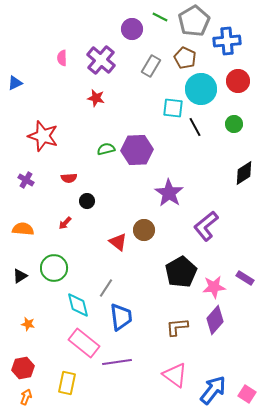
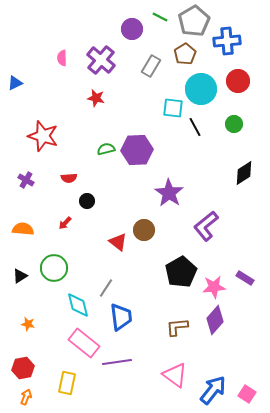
brown pentagon at (185, 58): moved 4 px up; rotated 15 degrees clockwise
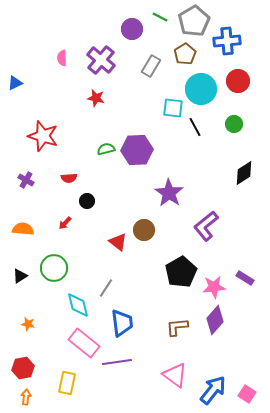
blue trapezoid at (121, 317): moved 1 px right, 6 px down
orange arrow at (26, 397): rotated 14 degrees counterclockwise
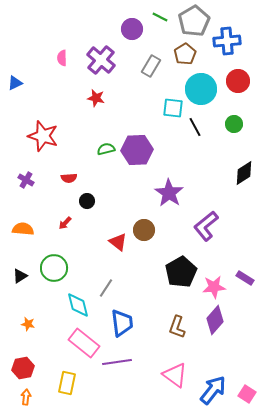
brown L-shape at (177, 327): rotated 65 degrees counterclockwise
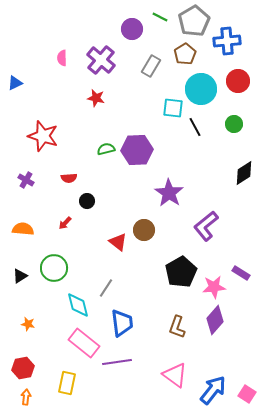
purple rectangle at (245, 278): moved 4 px left, 5 px up
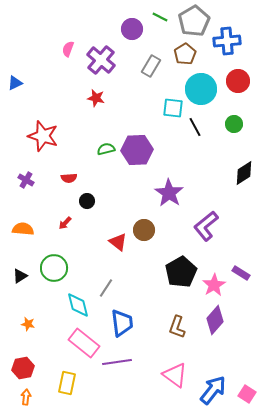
pink semicircle at (62, 58): moved 6 px right, 9 px up; rotated 21 degrees clockwise
pink star at (214, 287): moved 2 px up; rotated 25 degrees counterclockwise
